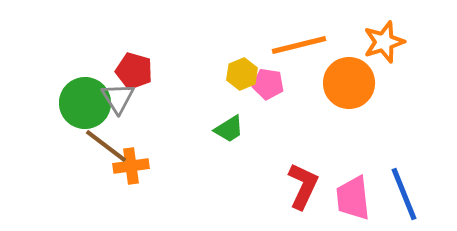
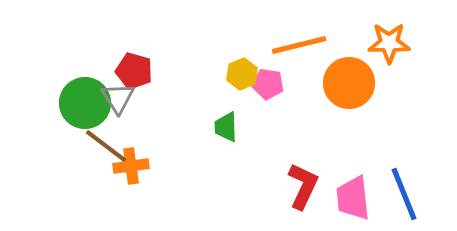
orange star: moved 5 px right, 1 px down; rotated 18 degrees clockwise
green trapezoid: moved 3 px left, 2 px up; rotated 120 degrees clockwise
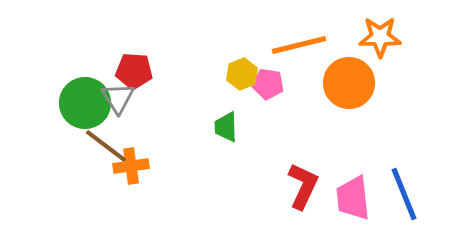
orange star: moved 9 px left, 6 px up
red pentagon: rotated 12 degrees counterclockwise
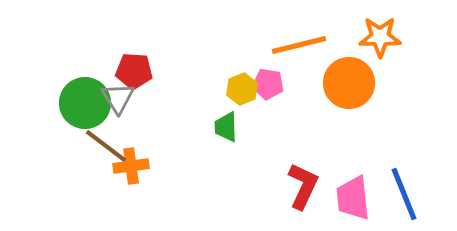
yellow hexagon: moved 15 px down
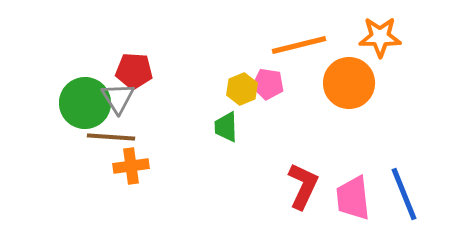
brown line: moved 5 px right, 9 px up; rotated 33 degrees counterclockwise
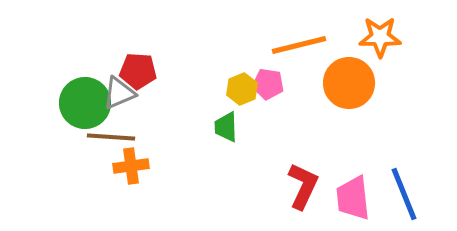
red pentagon: moved 4 px right
gray triangle: moved 1 px right, 5 px up; rotated 39 degrees clockwise
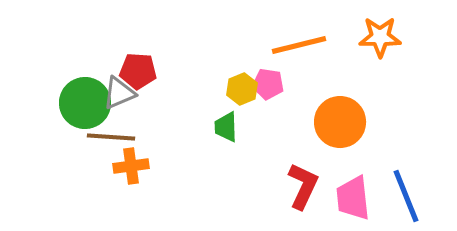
orange circle: moved 9 px left, 39 px down
blue line: moved 2 px right, 2 px down
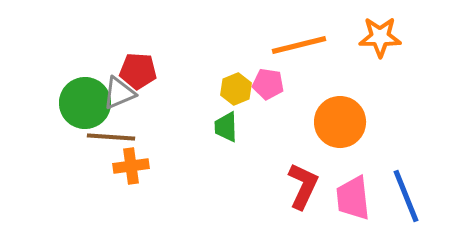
yellow hexagon: moved 6 px left
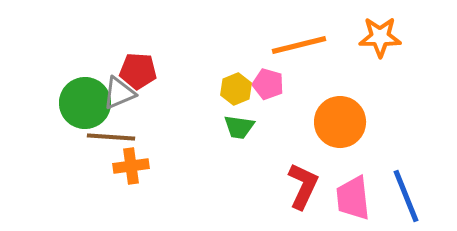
pink pentagon: rotated 8 degrees clockwise
green trapezoid: moved 13 px right; rotated 80 degrees counterclockwise
